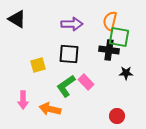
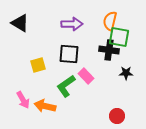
black triangle: moved 3 px right, 4 px down
pink rectangle: moved 6 px up
pink arrow: rotated 30 degrees counterclockwise
orange arrow: moved 5 px left, 3 px up
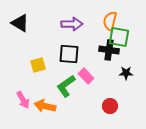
red circle: moved 7 px left, 10 px up
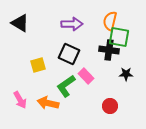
black square: rotated 20 degrees clockwise
black star: moved 1 px down
pink arrow: moved 3 px left
orange arrow: moved 3 px right, 3 px up
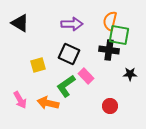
green square: moved 2 px up
black star: moved 4 px right
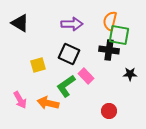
red circle: moved 1 px left, 5 px down
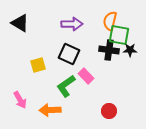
black star: moved 24 px up
orange arrow: moved 2 px right, 7 px down; rotated 15 degrees counterclockwise
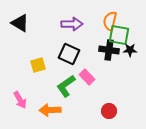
pink rectangle: moved 1 px right, 1 px down
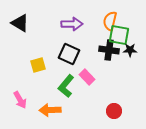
green L-shape: rotated 15 degrees counterclockwise
red circle: moved 5 px right
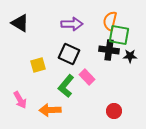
black star: moved 6 px down
